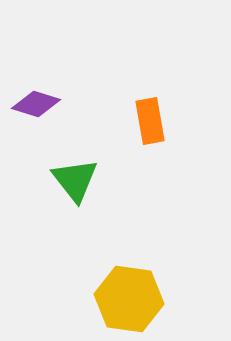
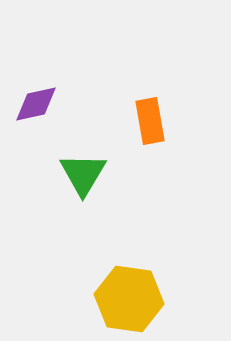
purple diamond: rotated 30 degrees counterclockwise
green triangle: moved 8 px right, 6 px up; rotated 9 degrees clockwise
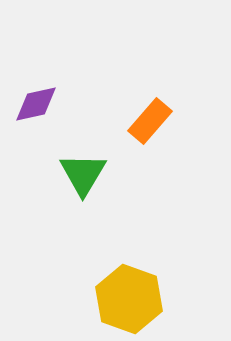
orange rectangle: rotated 51 degrees clockwise
yellow hexagon: rotated 12 degrees clockwise
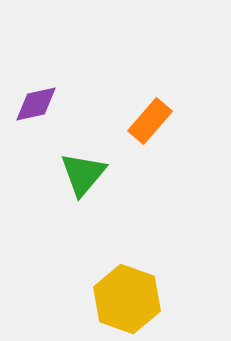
green triangle: rotated 9 degrees clockwise
yellow hexagon: moved 2 px left
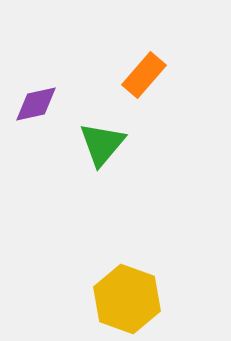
orange rectangle: moved 6 px left, 46 px up
green triangle: moved 19 px right, 30 px up
